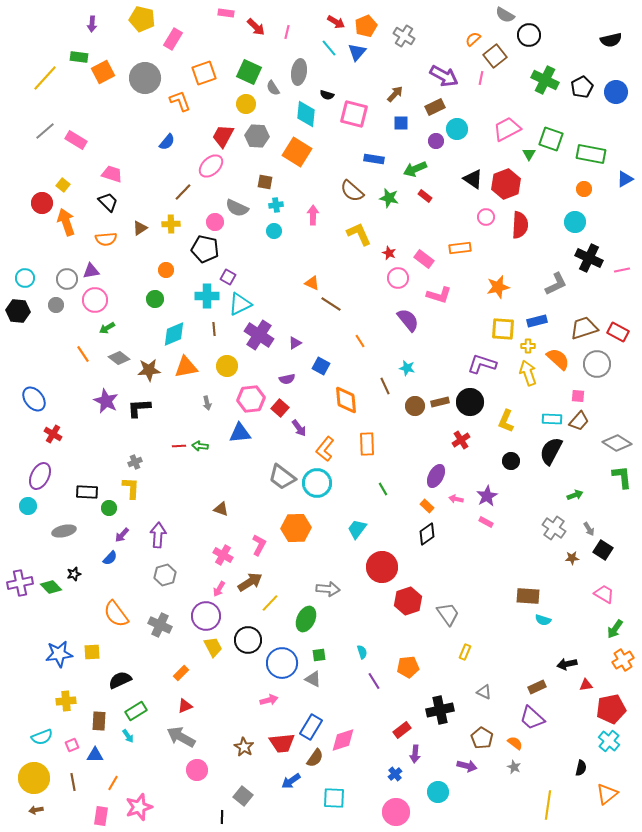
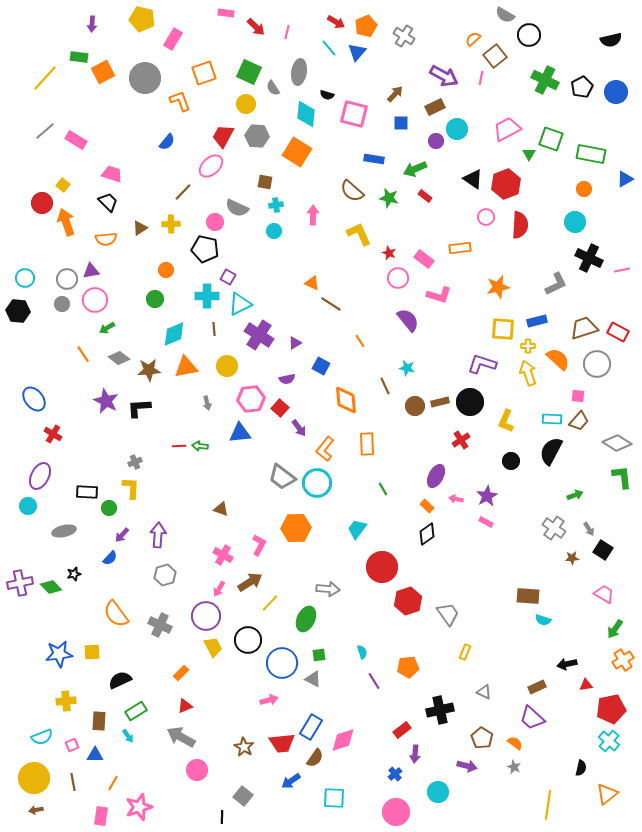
gray circle at (56, 305): moved 6 px right, 1 px up
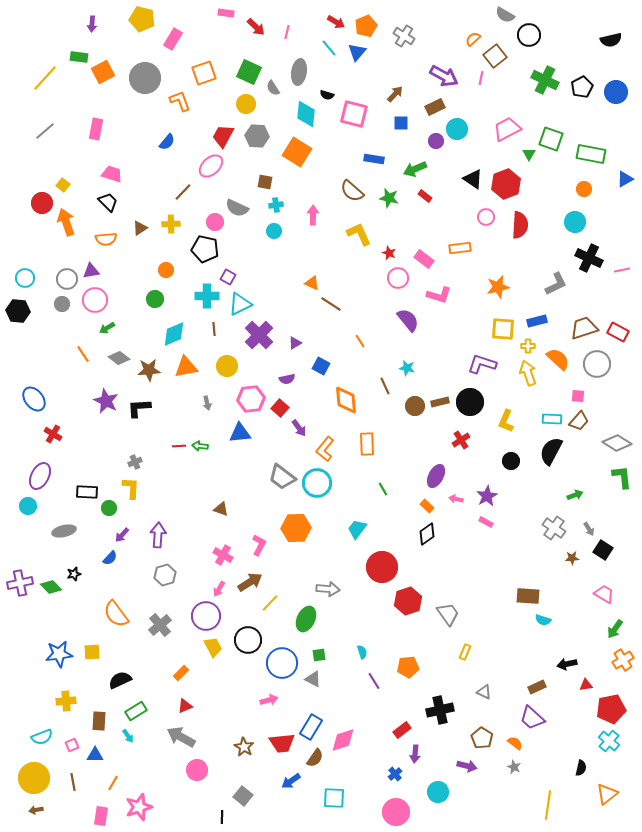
pink rectangle at (76, 140): moved 20 px right, 11 px up; rotated 70 degrees clockwise
purple cross at (259, 335): rotated 12 degrees clockwise
gray cross at (160, 625): rotated 25 degrees clockwise
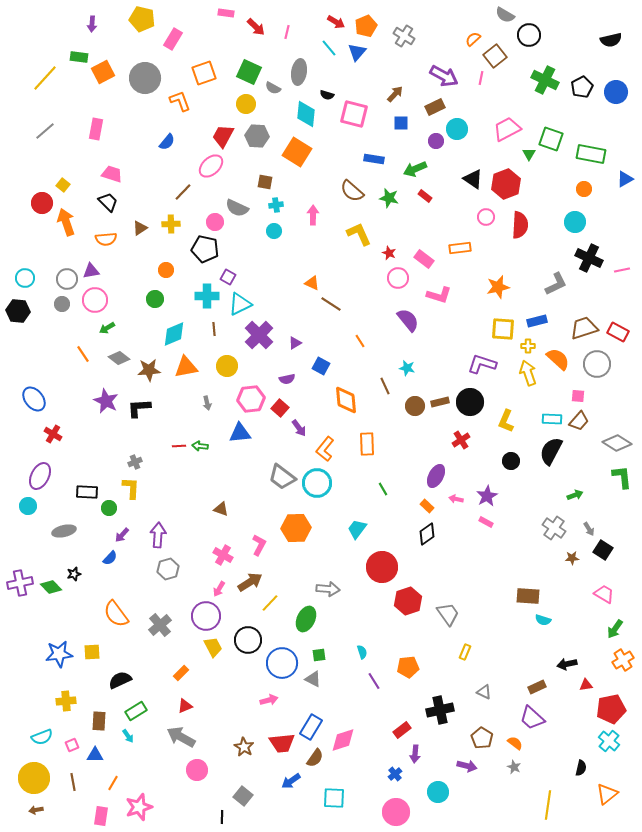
gray semicircle at (273, 88): rotated 28 degrees counterclockwise
gray hexagon at (165, 575): moved 3 px right, 6 px up
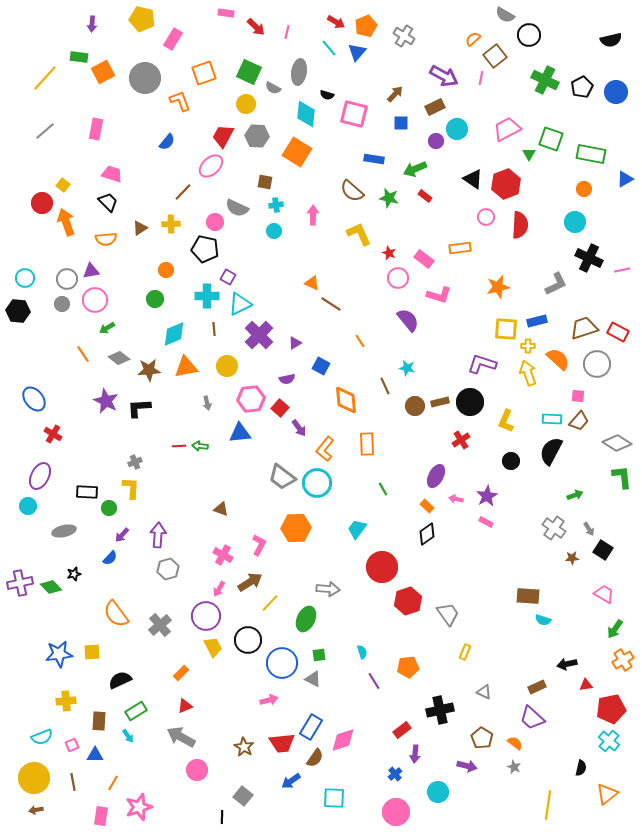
yellow square at (503, 329): moved 3 px right
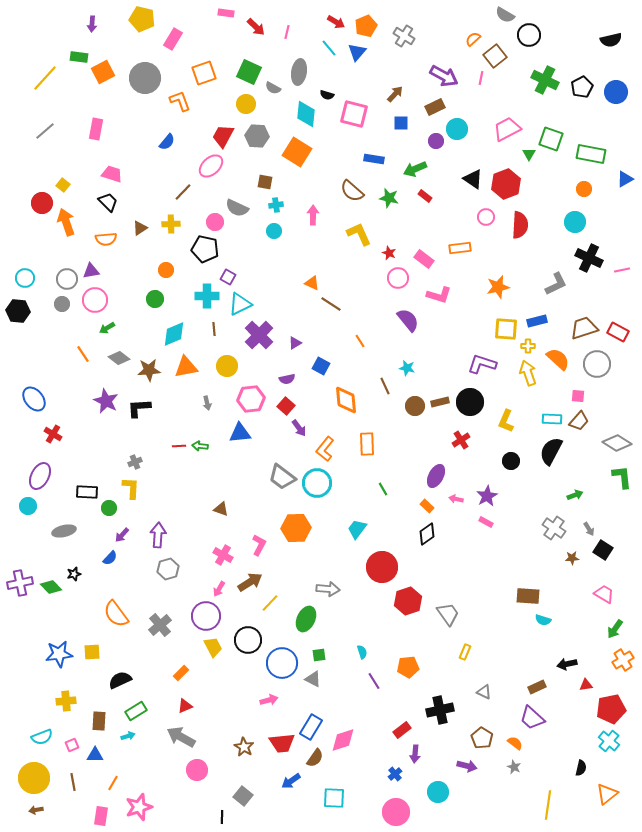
red square at (280, 408): moved 6 px right, 2 px up
cyan arrow at (128, 736): rotated 72 degrees counterclockwise
